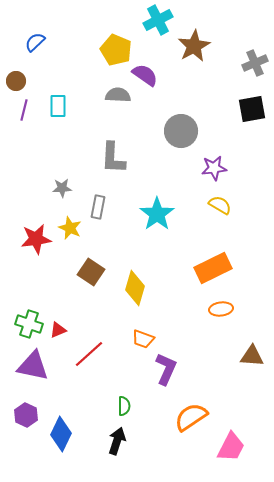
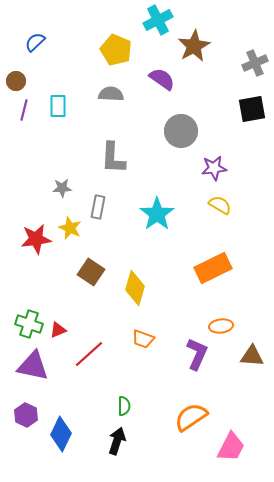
purple semicircle: moved 17 px right, 4 px down
gray semicircle: moved 7 px left, 1 px up
orange ellipse: moved 17 px down
purple L-shape: moved 31 px right, 15 px up
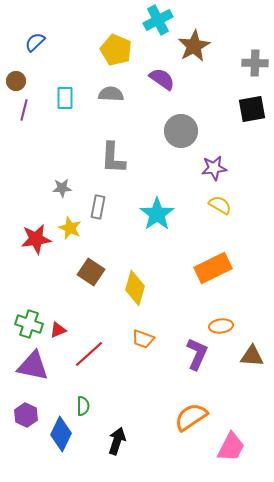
gray cross: rotated 25 degrees clockwise
cyan rectangle: moved 7 px right, 8 px up
green semicircle: moved 41 px left
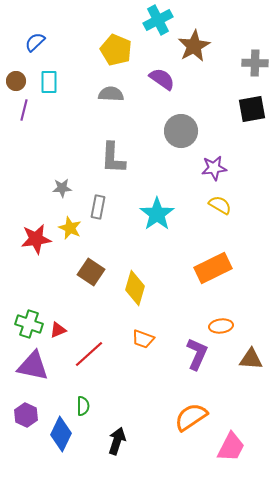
cyan rectangle: moved 16 px left, 16 px up
brown triangle: moved 1 px left, 3 px down
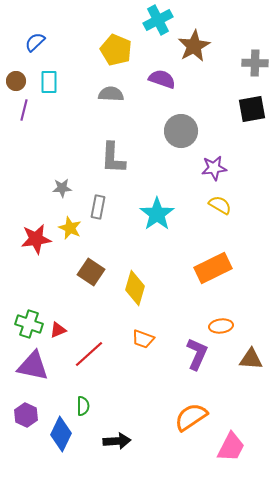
purple semicircle: rotated 16 degrees counterclockwise
black arrow: rotated 68 degrees clockwise
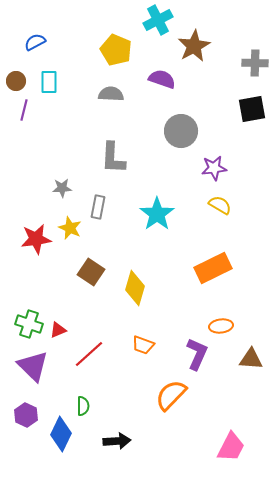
blue semicircle: rotated 15 degrees clockwise
orange trapezoid: moved 6 px down
purple triangle: rotated 32 degrees clockwise
orange semicircle: moved 20 px left, 22 px up; rotated 12 degrees counterclockwise
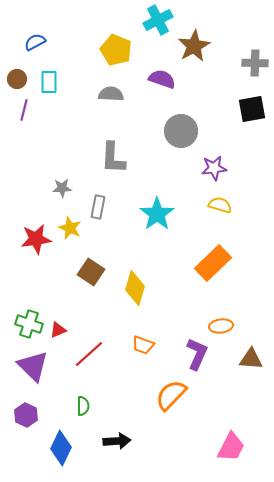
brown circle: moved 1 px right, 2 px up
yellow semicircle: rotated 15 degrees counterclockwise
orange rectangle: moved 5 px up; rotated 18 degrees counterclockwise
blue diamond: moved 14 px down
